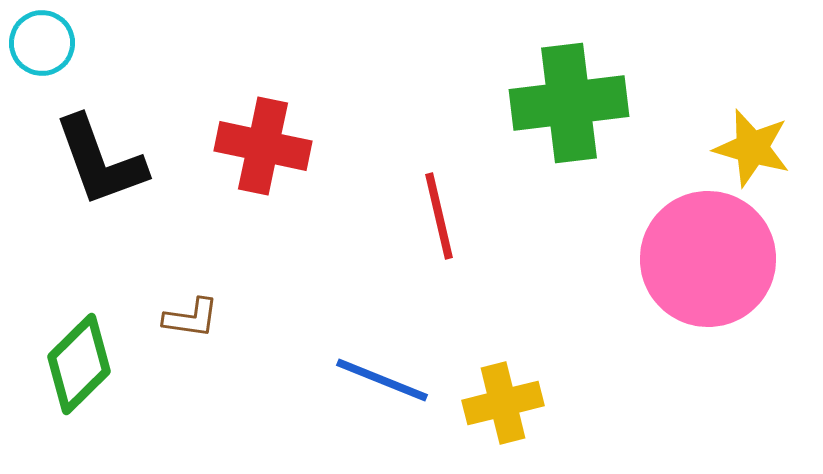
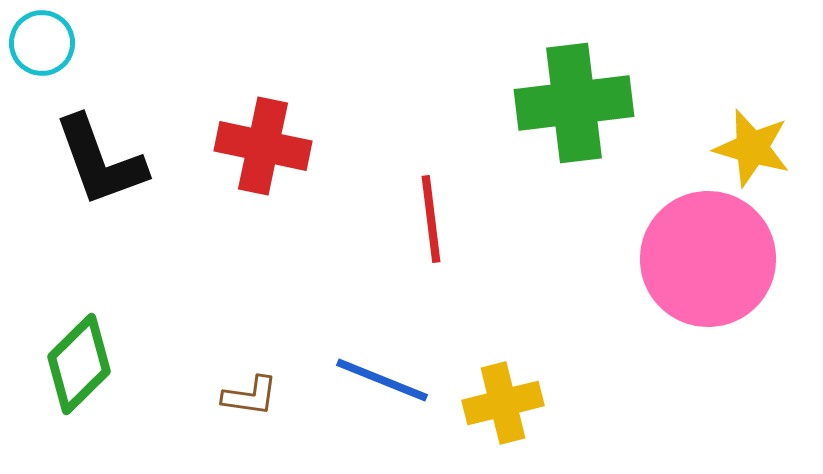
green cross: moved 5 px right
red line: moved 8 px left, 3 px down; rotated 6 degrees clockwise
brown L-shape: moved 59 px right, 78 px down
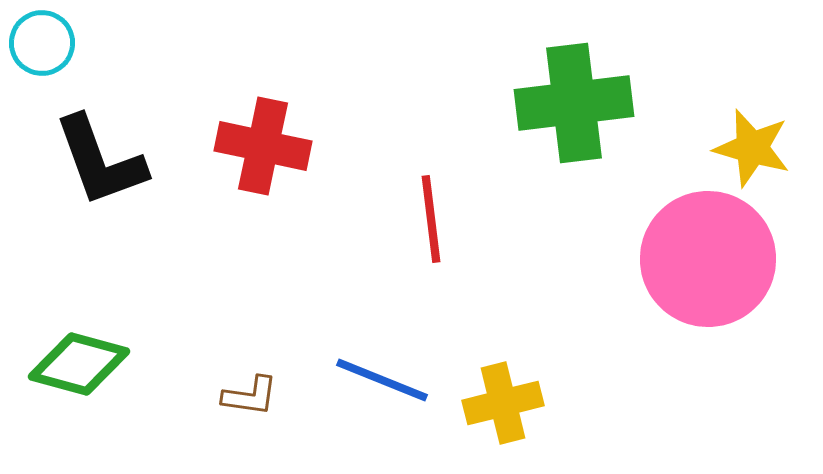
green diamond: rotated 60 degrees clockwise
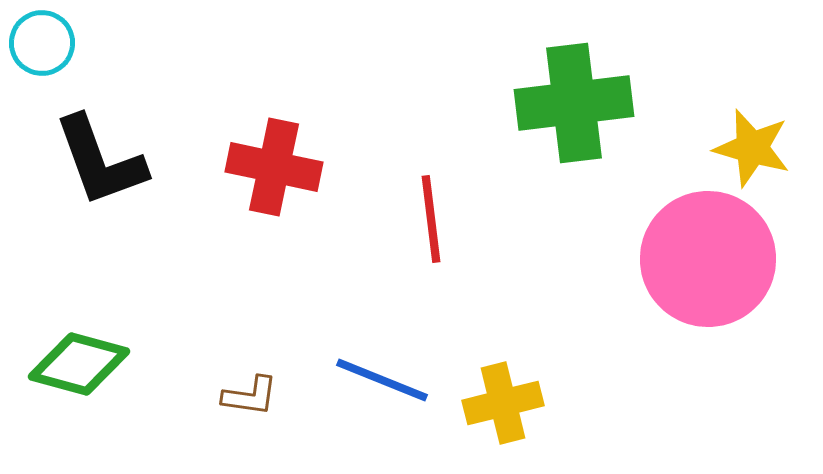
red cross: moved 11 px right, 21 px down
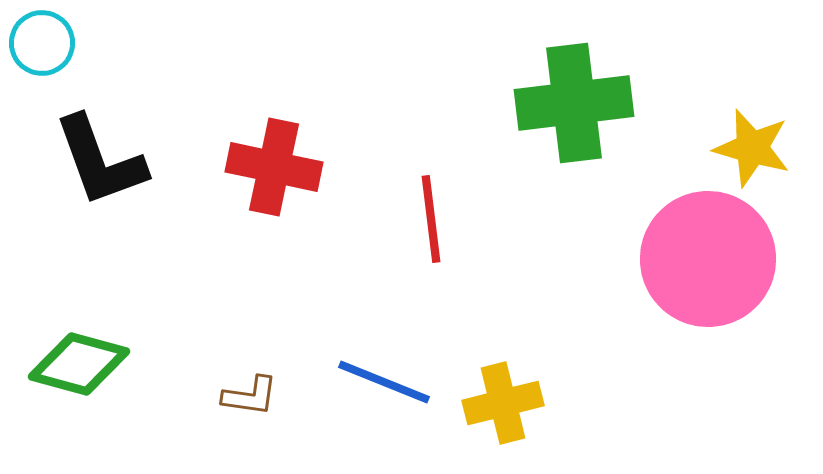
blue line: moved 2 px right, 2 px down
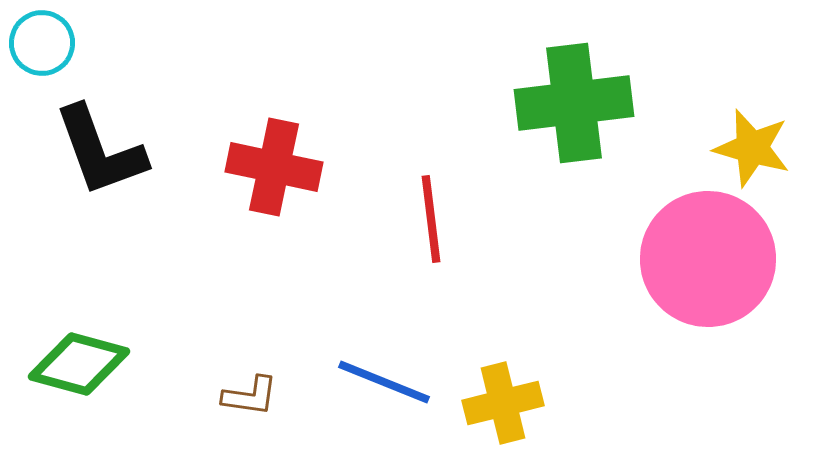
black L-shape: moved 10 px up
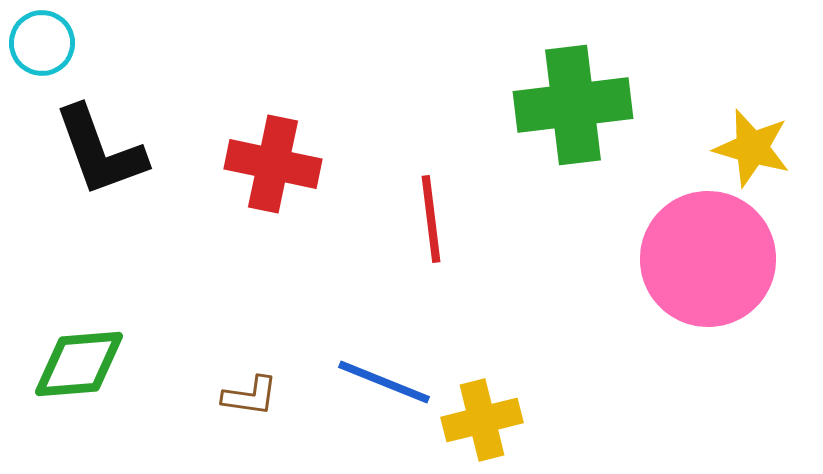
green cross: moved 1 px left, 2 px down
red cross: moved 1 px left, 3 px up
green diamond: rotated 20 degrees counterclockwise
yellow cross: moved 21 px left, 17 px down
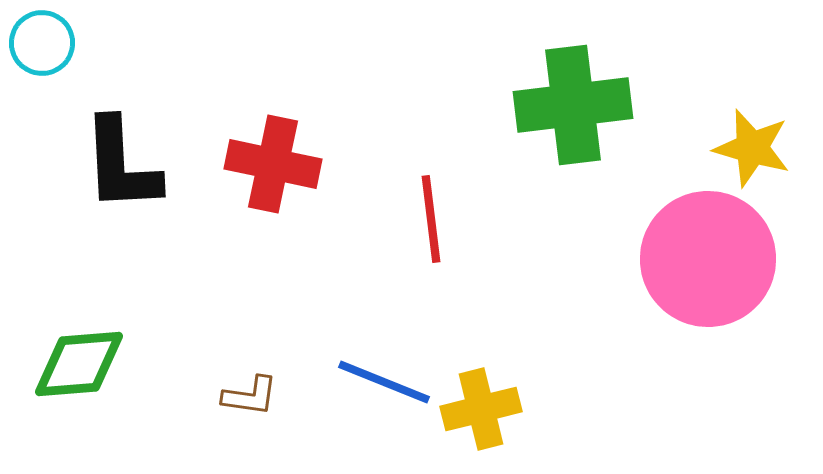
black L-shape: moved 21 px right, 14 px down; rotated 17 degrees clockwise
yellow cross: moved 1 px left, 11 px up
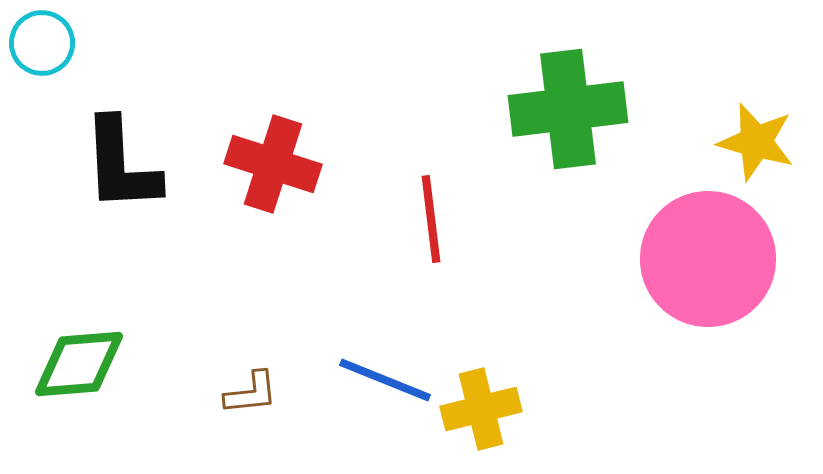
green cross: moved 5 px left, 4 px down
yellow star: moved 4 px right, 6 px up
red cross: rotated 6 degrees clockwise
blue line: moved 1 px right, 2 px up
brown L-shape: moved 1 px right, 3 px up; rotated 14 degrees counterclockwise
